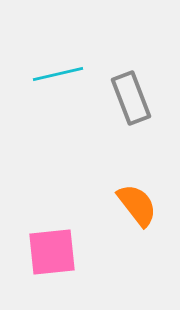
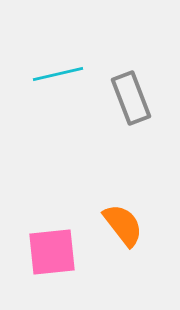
orange semicircle: moved 14 px left, 20 px down
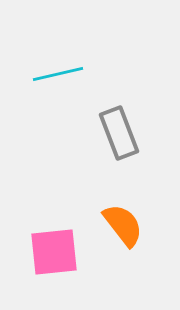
gray rectangle: moved 12 px left, 35 px down
pink square: moved 2 px right
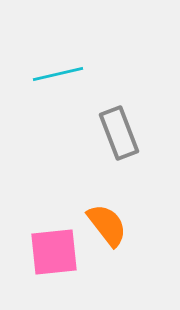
orange semicircle: moved 16 px left
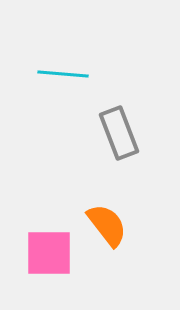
cyan line: moved 5 px right; rotated 18 degrees clockwise
pink square: moved 5 px left, 1 px down; rotated 6 degrees clockwise
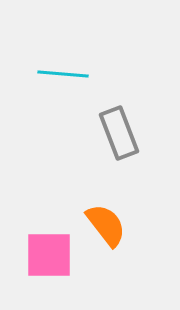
orange semicircle: moved 1 px left
pink square: moved 2 px down
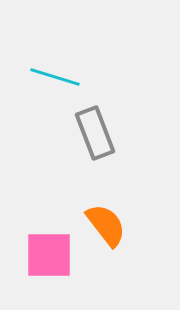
cyan line: moved 8 px left, 3 px down; rotated 12 degrees clockwise
gray rectangle: moved 24 px left
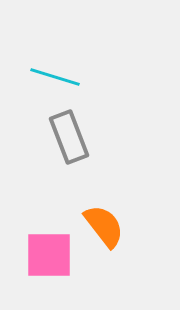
gray rectangle: moved 26 px left, 4 px down
orange semicircle: moved 2 px left, 1 px down
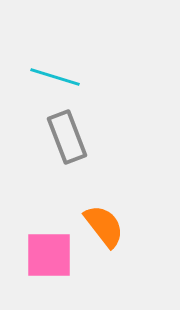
gray rectangle: moved 2 px left
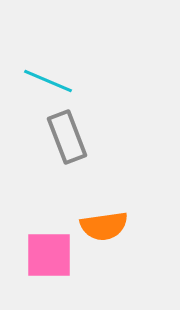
cyan line: moved 7 px left, 4 px down; rotated 6 degrees clockwise
orange semicircle: rotated 120 degrees clockwise
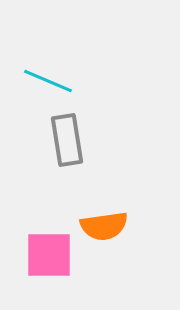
gray rectangle: moved 3 px down; rotated 12 degrees clockwise
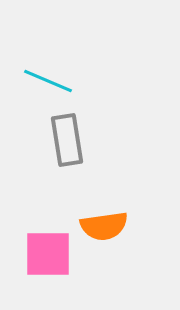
pink square: moved 1 px left, 1 px up
